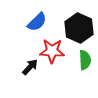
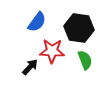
blue semicircle: rotated 10 degrees counterclockwise
black hexagon: rotated 16 degrees counterclockwise
green semicircle: rotated 18 degrees counterclockwise
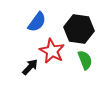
black hexagon: moved 1 px down
red star: rotated 25 degrees clockwise
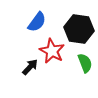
green semicircle: moved 3 px down
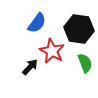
blue semicircle: moved 1 px down
